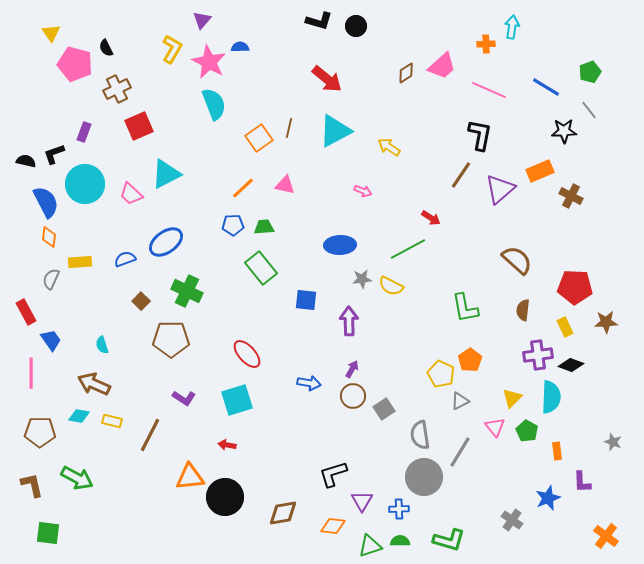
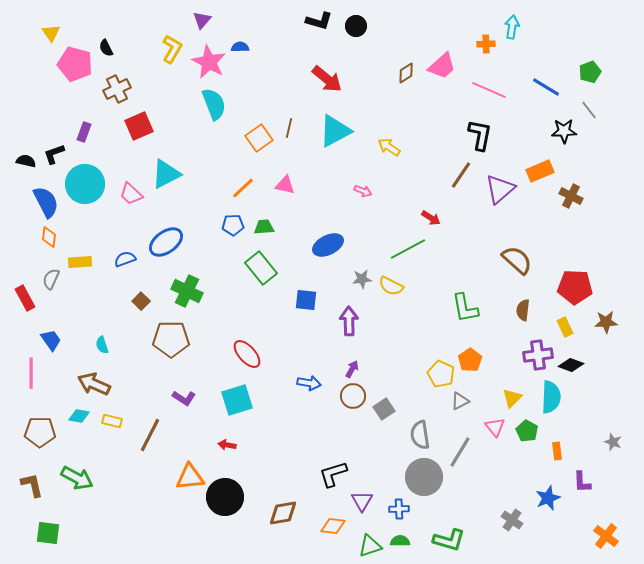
blue ellipse at (340, 245): moved 12 px left; rotated 24 degrees counterclockwise
red rectangle at (26, 312): moved 1 px left, 14 px up
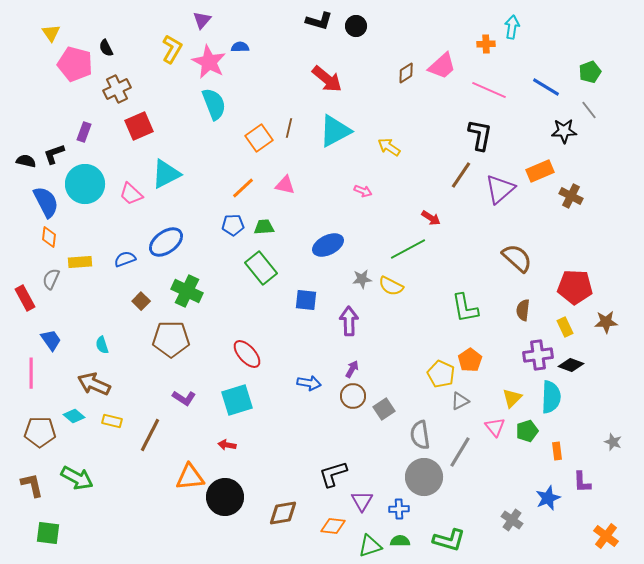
brown semicircle at (517, 260): moved 2 px up
cyan diamond at (79, 416): moved 5 px left; rotated 30 degrees clockwise
green pentagon at (527, 431): rotated 25 degrees clockwise
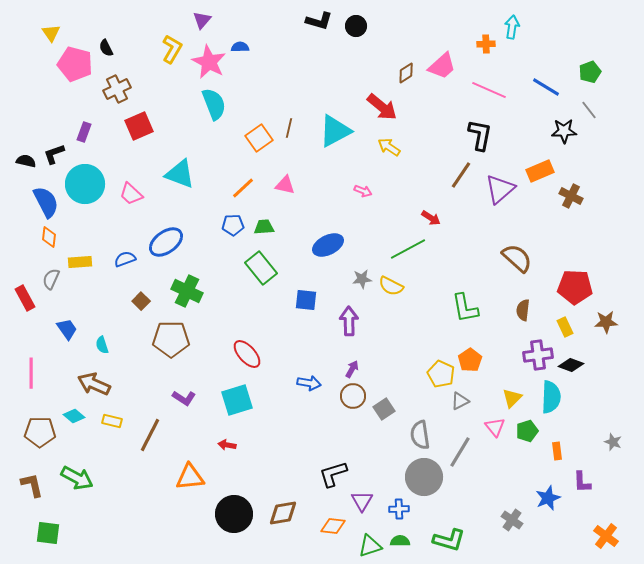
red arrow at (327, 79): moved 55 px right, 28 px down
cyan triangle at (166, 174): moved 14 px right; rotated 48 degrees clockwise
blue trapezoid at (51, 340): moved 16 px right, 11 px up
black circle at (225, 497): moved 9 px right, 17 px down
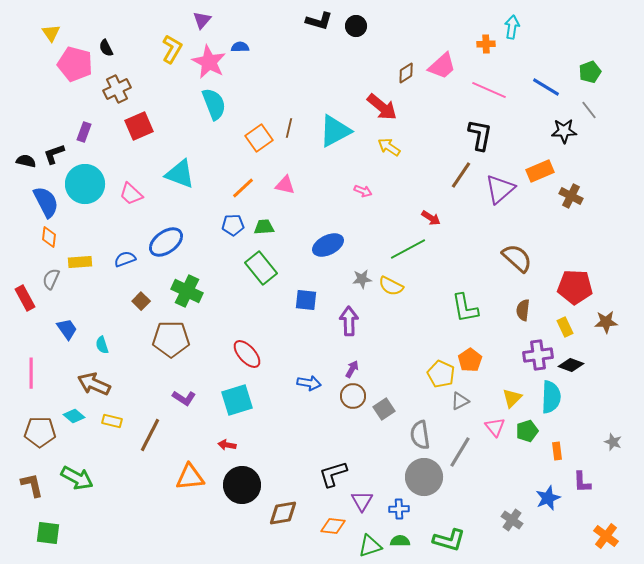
black circle at (234, 514): moved 8 px right, 29 px up
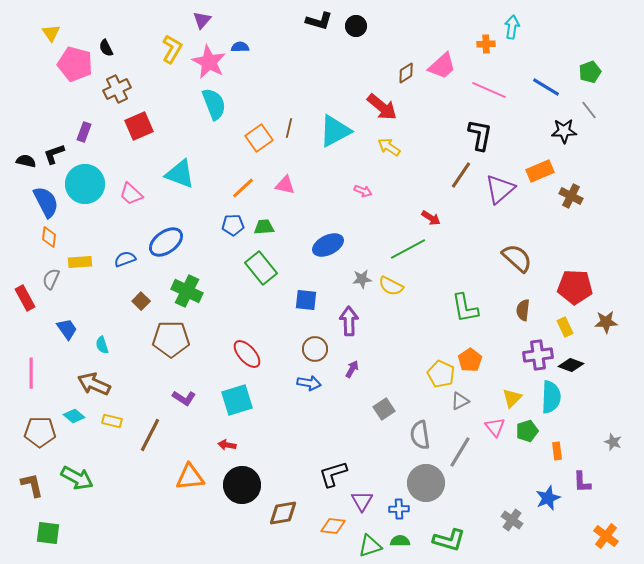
brown circle at (353, 396): moved 38 px left, 47 px up
gray circle at (424, 477): moved 2 px right, 6 px down
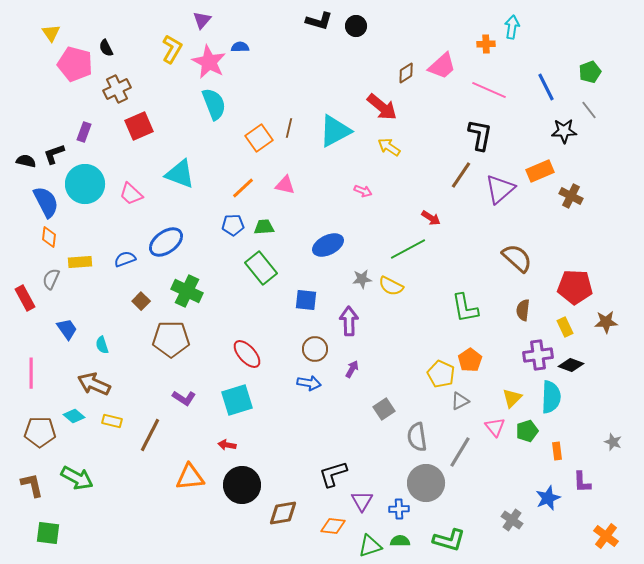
blue line at (546, 87): rotated 32 degrees clockwise
gray semicircle at (420, 435): moved 3 px left, 2 px down
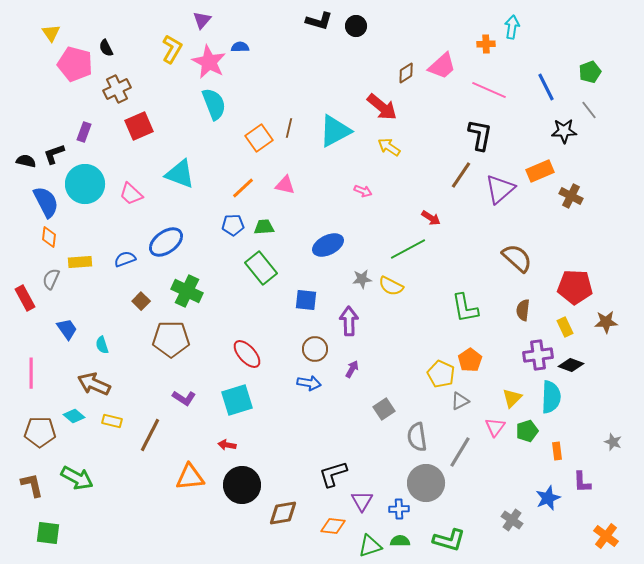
pink triangle at (495, 427): rotated 15 degrees clockwise
